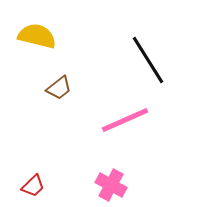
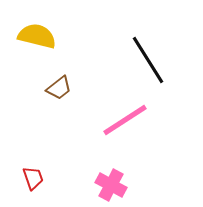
pink line: rotated 9 degrees counterclockwise
red trapezoid: moved 8 px up; rotated 65 degrees counterclockwise
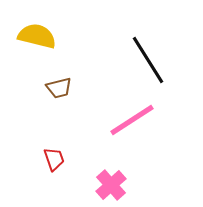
brown trapezoid: rotated 24 degrees clockwise
pink line: moved 7 px right
red trapezoid: moved 21 px right, 19 px up
pink cross: rotated 20 degrees clockwise
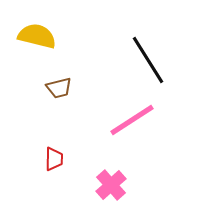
red trapezoid: rotated 20 degrees clockwise
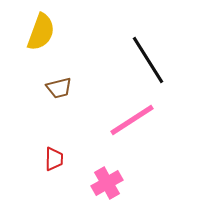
yellow semicircle: moved 4 px right, 4 px up; rotated 96 degrees clockwise
pink cross: moved 4 px left, 2 px up; rotated 12 degrees clockwise
